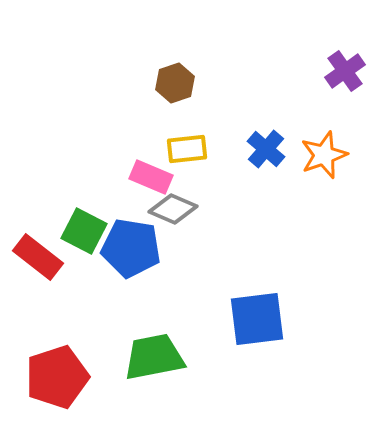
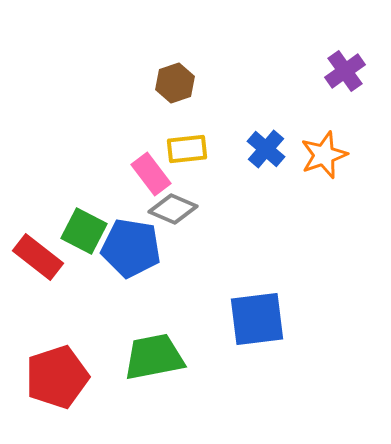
pink rectangle: moved 3 px up; rotated 30 degrees clockwise
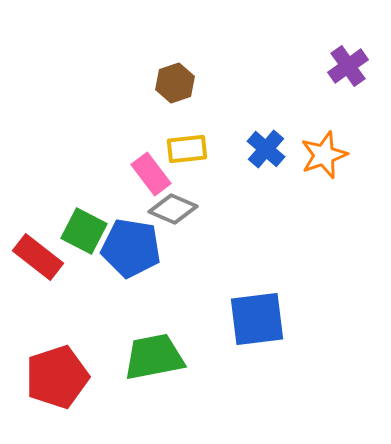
purple cross: moved 3 px right, 5 px up
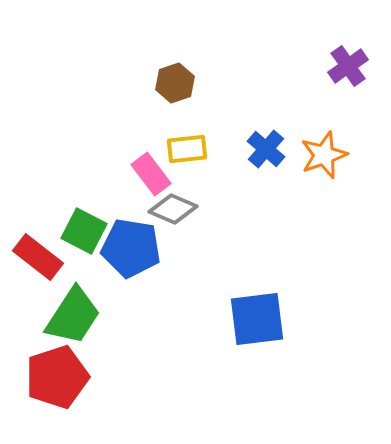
green trapezoid: moved 81 px left, 41 px up; rotated 134 degrees clockwise
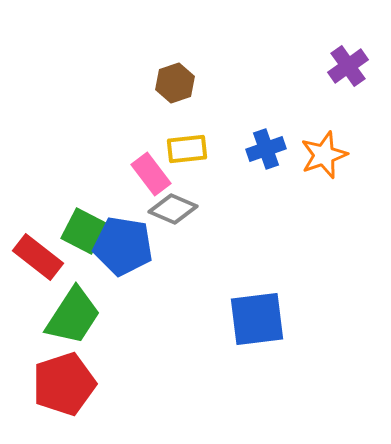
blue cross: rotated 30 degrees clockwise
blue pentagon: moved 8 px left, 2 px up
red pentagon: moved 7 px right, 7 px down
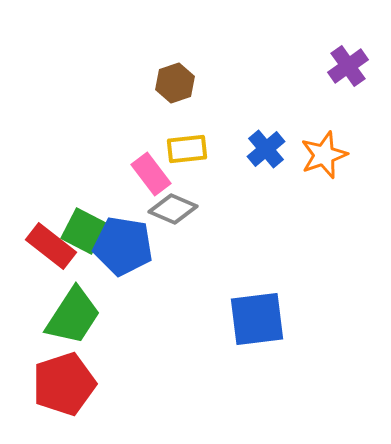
blue cross: rotated 21 degrees counterclockwise
red rectangle: moved 13 px right, 11 px up
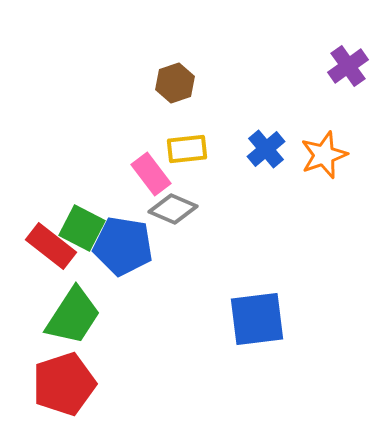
green square: moved 2 px left, 3 px up
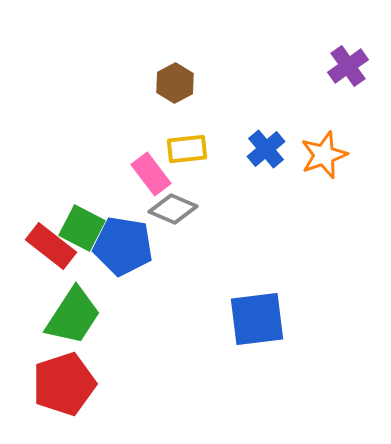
brown hexagon: rotated 9 degrees counterclockwise
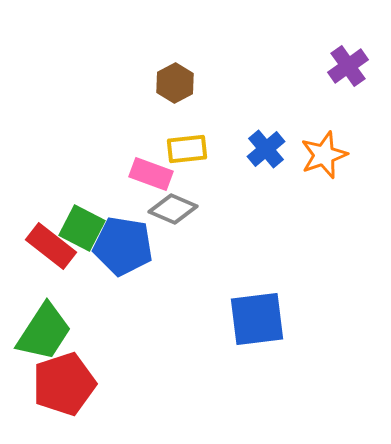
pink rectangle: rotated 33 degrees counterclockwise
green trapezoid: moved 29 px left, 16 px down
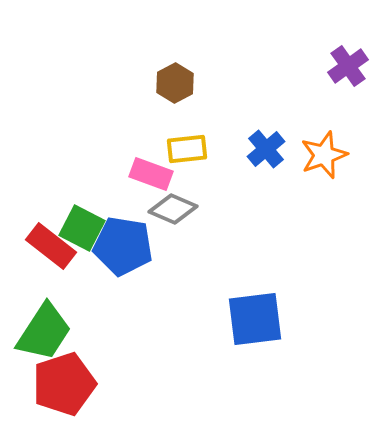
blue square: moved 2 px left
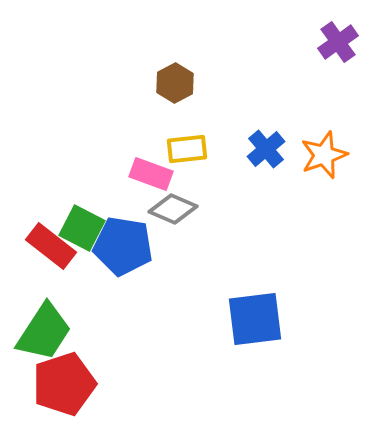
purple cross: moved 10 px left, 24 px up
